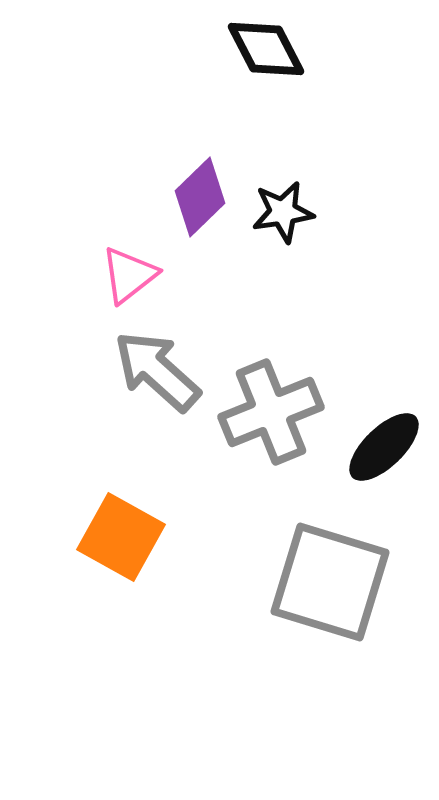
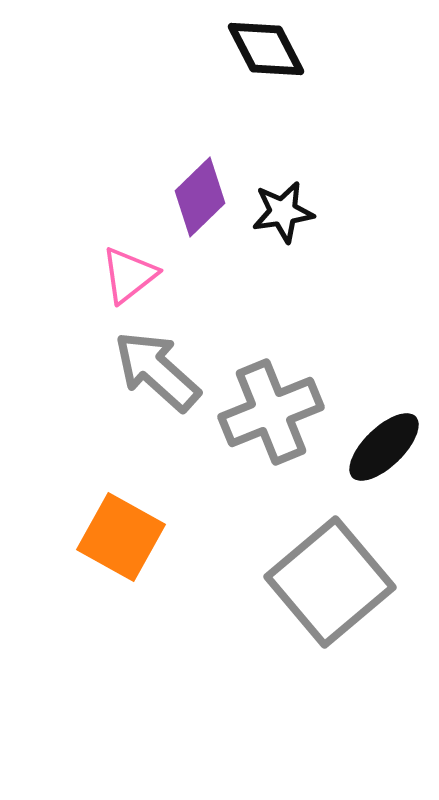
gray square: rotated 33 degrees clockwise
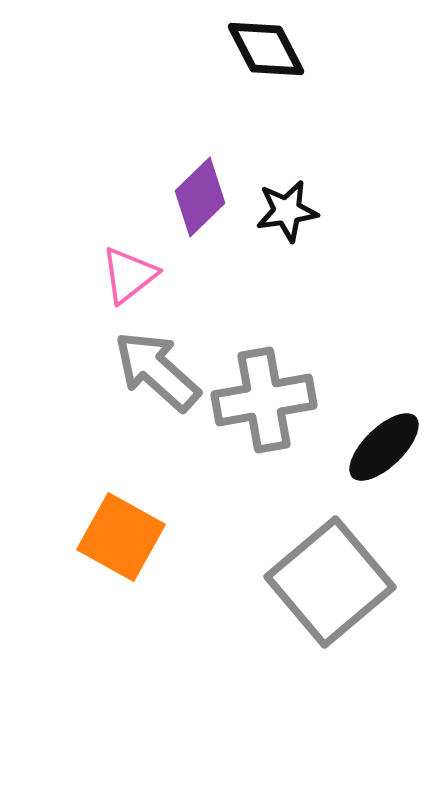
black star: moved 4 px right, 1 px up
gray cross: moved 7 px left, 12 px up; rotated 12 degrees clockwise
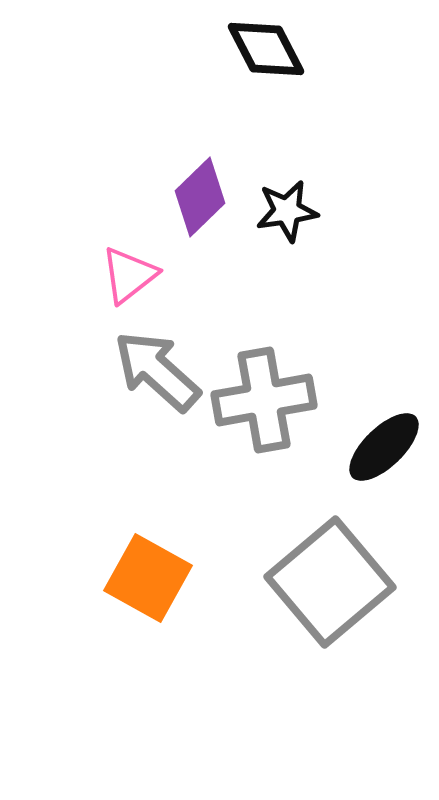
orange square: moved 27 px right, 41 px down
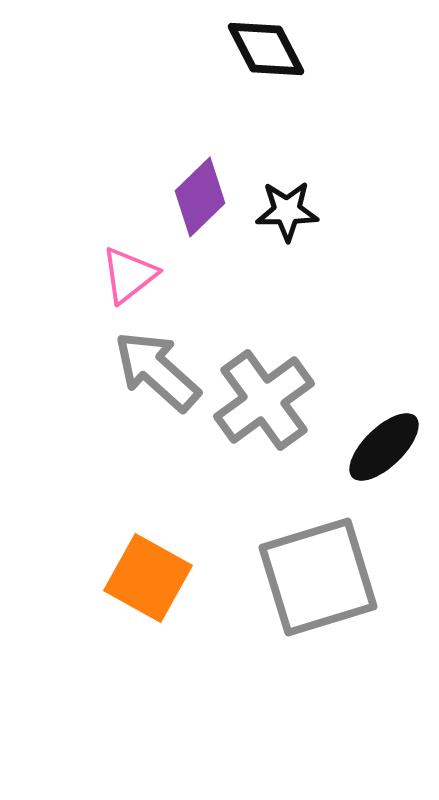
black star: rotated 8 degrees clockwise
gray cross: rotated 26 degrees counterclockwise
gray square: moved 12 px left, 5 px up; rotated 23 degrees clockwise
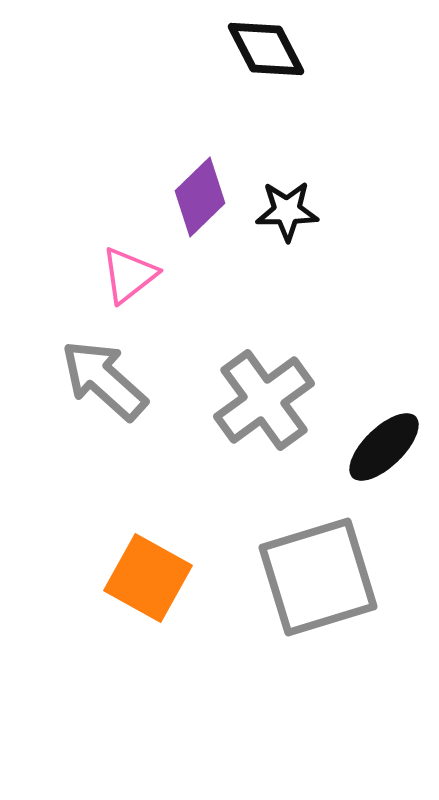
gray arrow: moved 53 px left, 9 px down
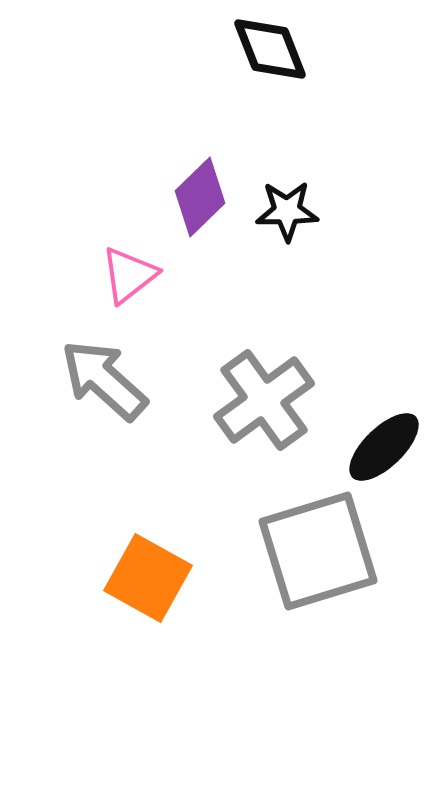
black diamond: moved 4 px right; rotated 6 degrees clockwise
gray square: moved 26 px up
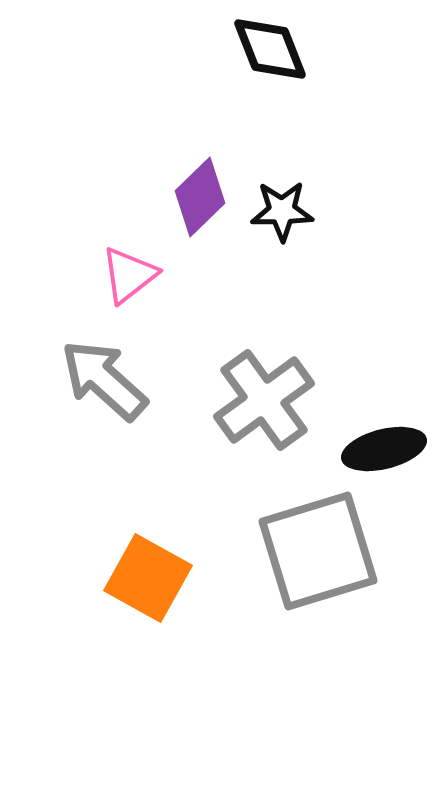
black star: moved 5 px left
black ellipse: moved 2 px down; rotated 30 degrees clockwise
